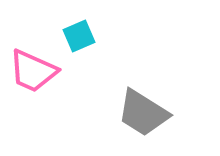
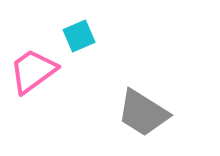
pink trapezoid: rotated 120 degrees clockwise
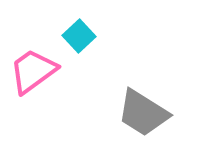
cyan square: rotated 20 degrees counterclockwise
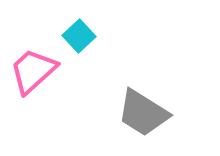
pink trapezoid: rotated 6 degrees counterclockwise
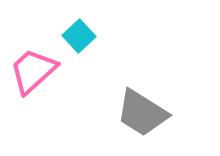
gray trapezoid: moved 1 px left
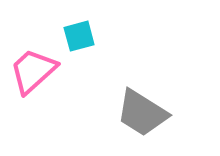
cyan square: rotated 28 degrees clockwise
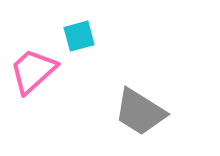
gray trapezoid: moved 2 px left, 1 px up
